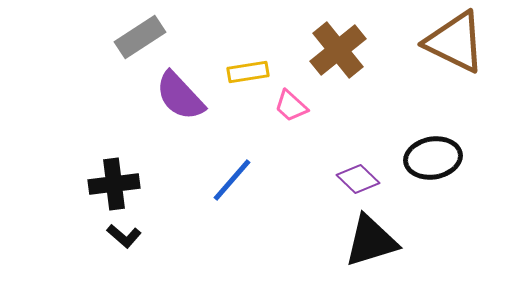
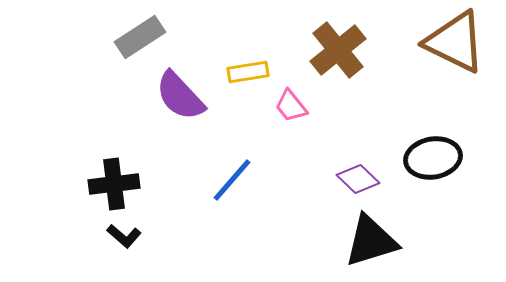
pink trapezoid: rotated 9 degrees clockwise
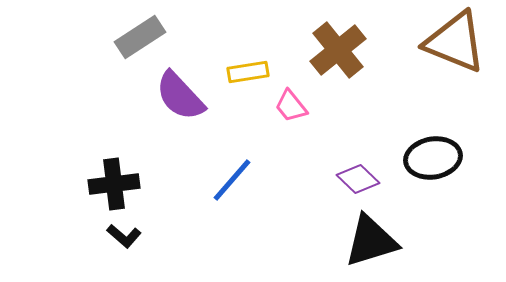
brown triangle: rotated 4 degrees counterclockwise
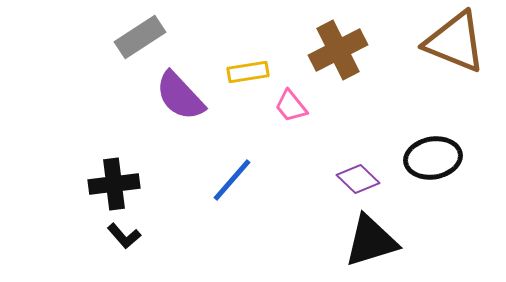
brown cross: rotated 12 degrees clockwise
black L-shape: rotated 8 degrees clockwise
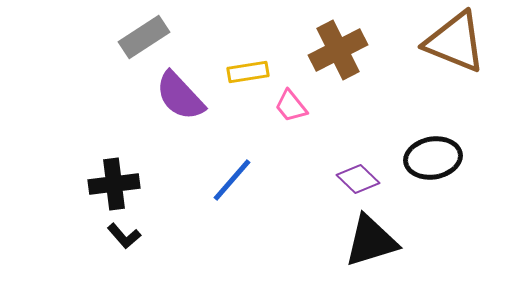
gray rectangle: moved 4 px right
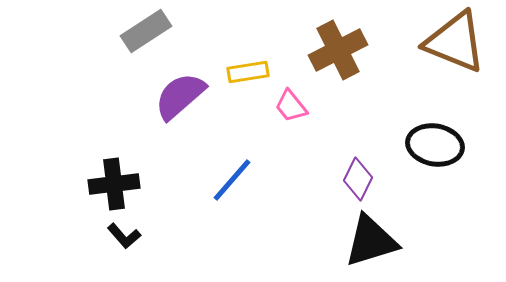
gray rectangle: moved 2 px right, 6 px up
purple semicircle: rotated 92 degrees clockwise
black ellipse: moved 2 px right, 13 px up; rotated 20 degrees clockwise
purple diamond: rotated 72 degrees clockwise
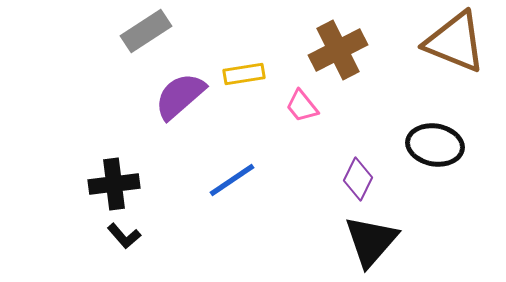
yellow rectangle: moved 4 px left, 2 px down
pink trapezoid: moved 11 px right
blue line: rotated 15 degrees clockwise
black triangle: rotated 32 degrees counterclockwise
